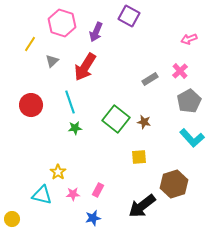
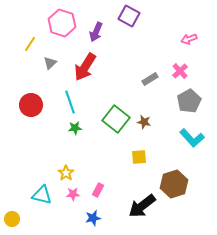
gray triangle: moved 2 px left, 2 px down
yellow star: moved 8 px right, 1 px down
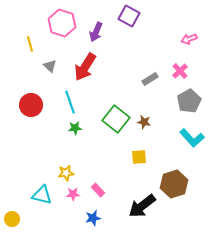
yellow line: rotated 49 degrees counterclockwise
gray triangle: moved 3 px down; rotated 32 degrees counterclockwise
yellow star: rotated 28 degrees clockwise
pink rectangle: rotated 72 degrees counterclockwise
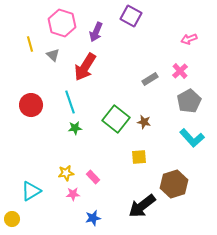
purple square: moved 2 px right
gray triangle: moved 3 px right, 11 px up
pink rectangle: moved 5 px left, 13 px up
cyan triangle: moved 11 px left, 4 px up; rotated 45 degrees counterclockwise
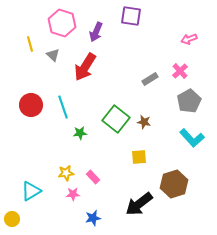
purple square: rotated 20 degrees counterclockwise
cyan line: moved 7 px left, 5 px down
green star: moved 5 px right, 5 px down
black arrow: moved 3 px left, 2 px up
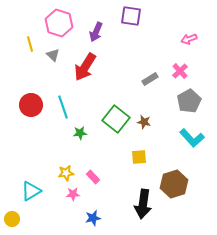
pink hexagon: moved 3 px left
black arrow: moved 4 px right; rotated 44 degrees counterclockwise
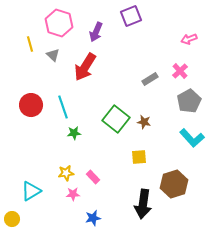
purple square: rotated 30 degrees counterclockwise
green star: moved 6 px left
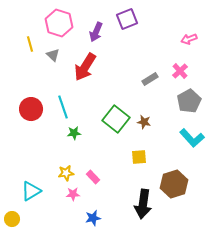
purple square: moved 4 px left, 3 px down
red circle: moved 4 px down
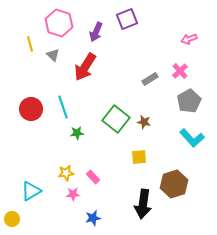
green star: moved 3 px right
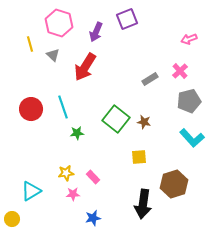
gray pentagon: rotated 15 degrees clockwise
